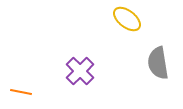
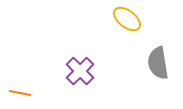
orange line: moved 1 px left, 1 px down
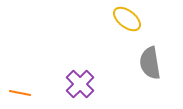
gray semicircle: moved 8 px left
purple cross: moved 13 px down
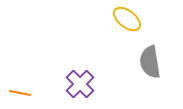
gray semicircle: moved 1 px up
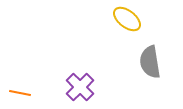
purple cross: moved 3 px down
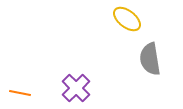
gray semicircle: moved 3 px up
purple cross: moved 4 px left, 1 px down
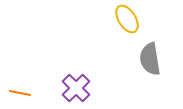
yellow ellipse: rotated 20 degrees clockwise
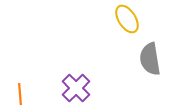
orange line: moved 1 px down; rotated 75 degrees clockwise
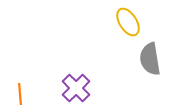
yellow ellipse: moved 1 px right, 3 px down
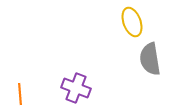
yellow ellipse: moved 4 px right; rotated 12 degrees clockwise
purple cross: rotated 24 degrees counterclockwise
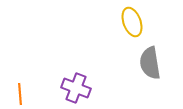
gray semicircle: moved 4 px down
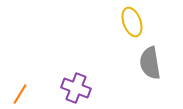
orange line: rotated 35 degrees clockwise
